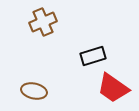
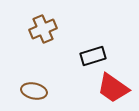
brown cross: moved 7 px down
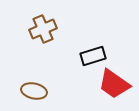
red trapezoid: moved 1 px right, 4 px up
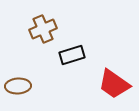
black rectangle: moved 21 px left, 1 px up
brown ellipse: moved 16 px left, 5 px up; rotated 15 degrees counterclockwise
